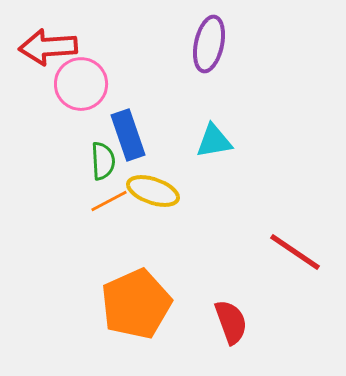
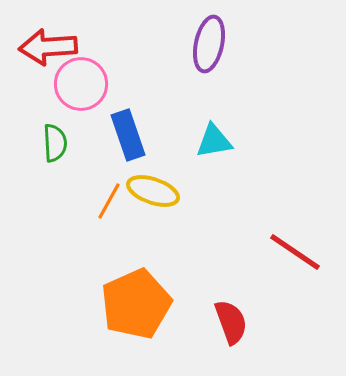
green semicircle: moved 48 px left, 18 px up
orange line: rotated 33 degrees counterclockwise
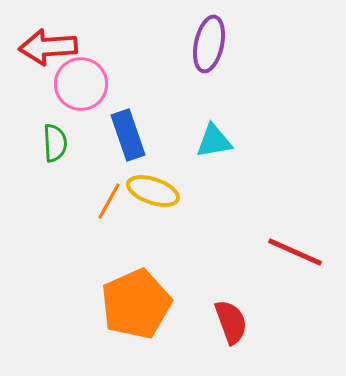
red line: rotated 10 degrees counterclockwise
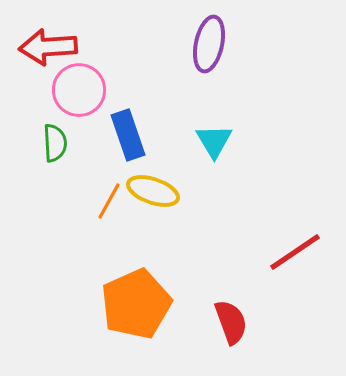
pink circle: moved 2 px left, 6 px down
cyan triangle: rotated 51 degrees counterclockwise
red line: rotated 58 degrees counterclockwise
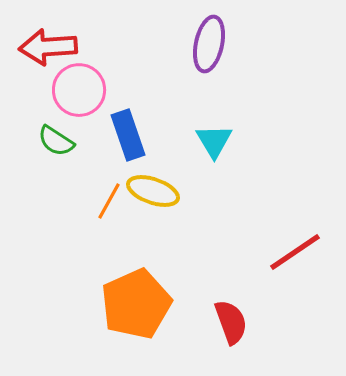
green semicircle: moved 1 px right, 2 px up; rotated 126 degrees clockwise
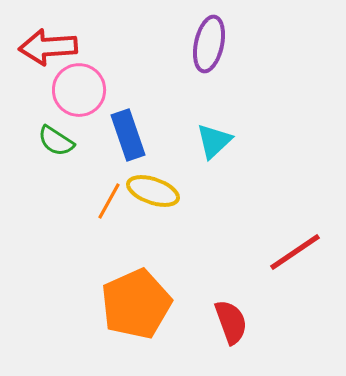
cyan triangle: rotated 18 degrees clockwise
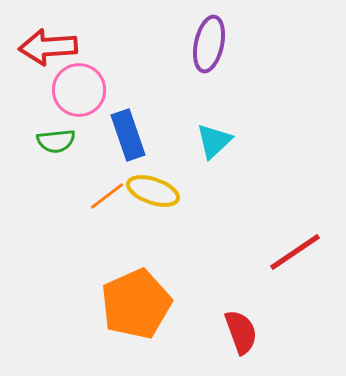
green semicircle: rotated 39 degrees counterclockwise
orange line: moved 2 px left, 5 px up; rotated 24 degrees clockwise
red semicircle: moved 10 px right, 10 px down
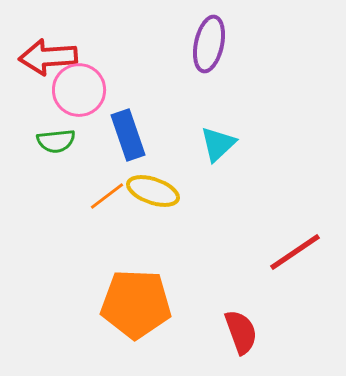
red arrow: moved 10 px down
cyan triangle: moved 4 px right, 3 px down
orange pentagon: rotated 26 degrees clockwise
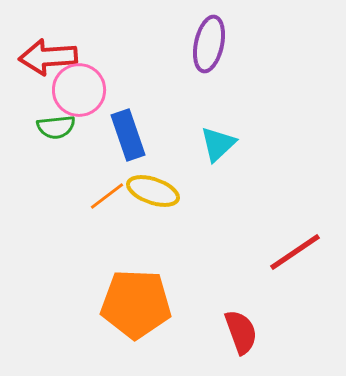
green semicircle: moved 14 px up
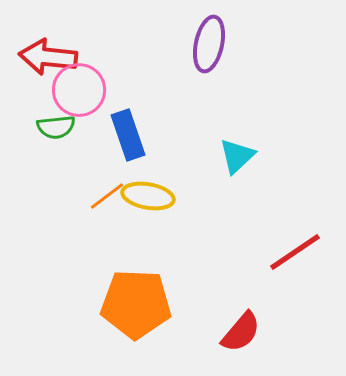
red arrow: rotated 10 degrees clockwise
cyan triangle: moved 19 px right, 12 px down
yellow ellipse: moved 5 px left, 5 px down; rotated 9 degrees counterclockwise
red semicircle: rotated 60 degrees clockwise
